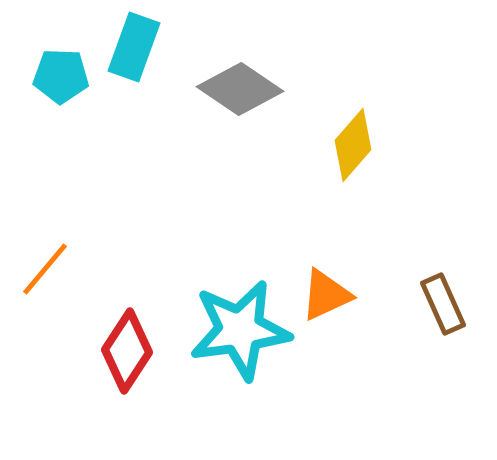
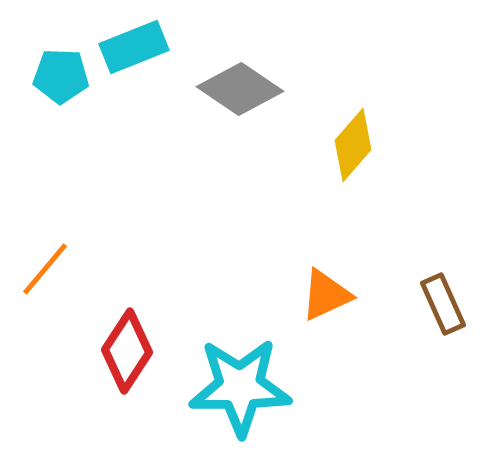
cyan rectangle: rotated 48 degrees clockwise
cyan star: moved 57 px down; rotated 8 degrees clockwise
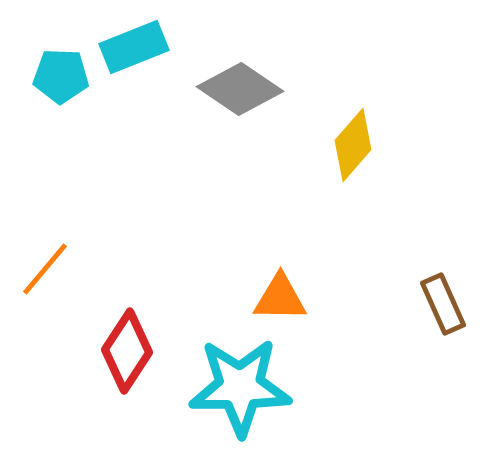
orange triangle: moved 46 px left, 3 px down; rotated 26 degrees clockwise
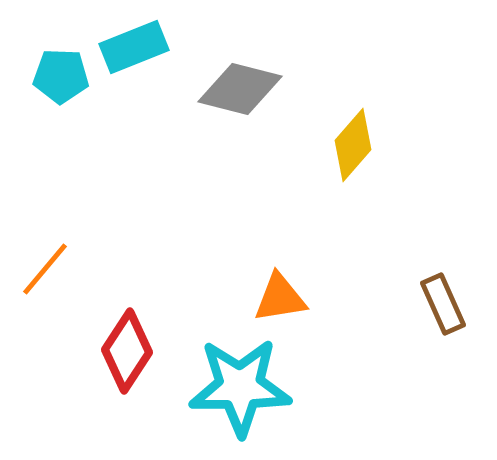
gray diamond: rotated 20 degrees counterclockwise
orange triangle: rotated 10 degrees counterclockwise
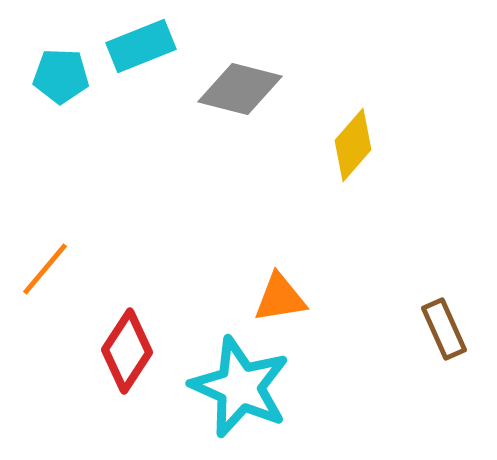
cyan rectangle: moved 7 px right, 1 px up
brown rectangle: moved 1 px right, 25 px down
cyan star: rotated 24 degrees clockwise
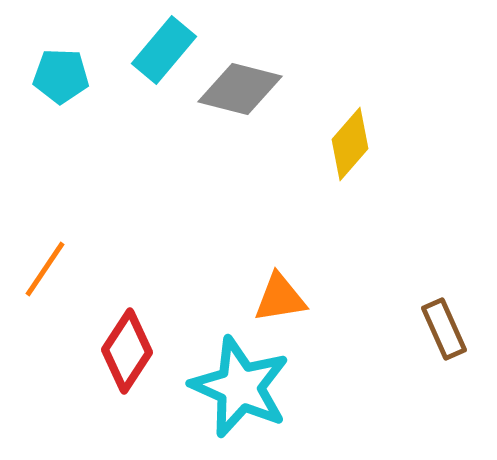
cyan rectangle: moved 23 px right, 4 px down; rotated 28 degrees counterclockwise
yellow diamond: moved 3 px left, 1 px up
orange line: rotated 6 degrees counterclockwise
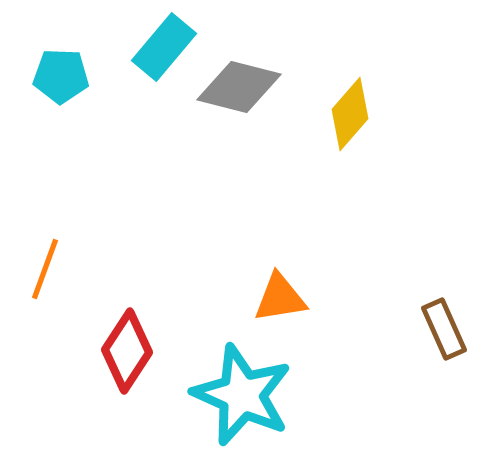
cyan rectangle: moved 3 px up
gray diamond: moved 1 px left, 2 px up
yellow diamond: moved 30 px up
orange line: rotated 14 degrees counterclockwise
cyan star: moved 2 px right, 8 px down
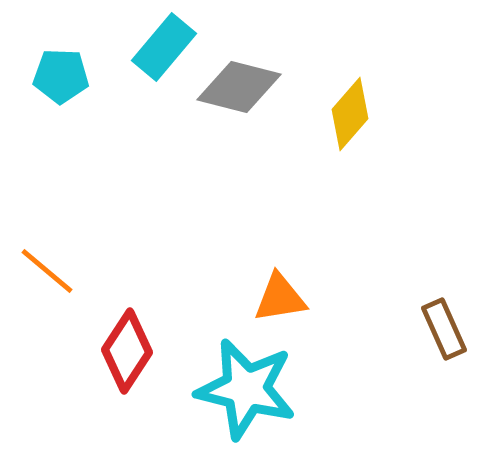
orange line: moved 2 px right, 2 px down; rotated 70 degrees counterclockwise
cyan star: moved 4 px right, 6 px up; rotated 10 degrees counterclockwise
